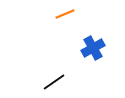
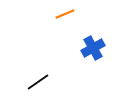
black line: moved 16 px left
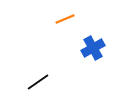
orange line: moved 5 px down
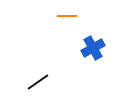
orange line: moved 2 px right, 3 px up; rotated 24 degrees clockwise
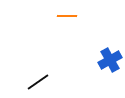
blue cross: moved 17 px right, 12 px down
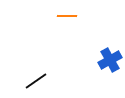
black line: moved 2 px left, 1 px up
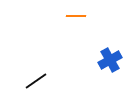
orange line: moved 9 px right
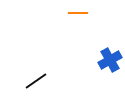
orange line: moved 2 px right, 3 px up
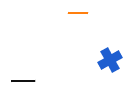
black line: moved 13 px left; rotated 35 degrees clockwise
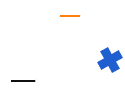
orange line: moved 8 px left, 3 px down
